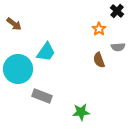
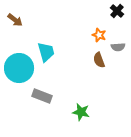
brown arrow: moved 1 px right, 4 px up
orange star: moved 6 px down; rotated 16 degrees counterclockwise
cyan trapezoid: rotated 50 degrees counterclockwise
cyan circle: moved 1 px right, 1 px up
green star: rotated 18 degrees clockwise
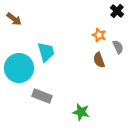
brown arrow: moved 1 px left, 1 px up
gray semicircle: rotated 112 degrees counterclockwise
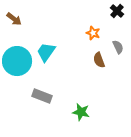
orange star: moved 6 px left, 2 px up
cyan trapezoid: rotated 130 degrees counterclockwise
cyan circle: moved 2 px left, 7 px up
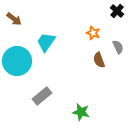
cyan trapezoid: moved 10 px up
gray rectangle: rotated 60 degrees counterclockwise
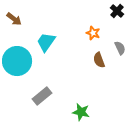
gray semicircle: moved 2 px right, 1 px down
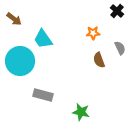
orange star: rotated 24 degrees counterclockwise
cyan trapezoid: moved 3 px left, 3 px up; rotated 70 degrees counterclockwise
cyan circle: moved 3 px right
gray rectangle: moved 1 px right, 1 px up; rotated 54 degrees clockwise
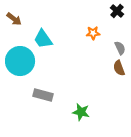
brown semicircle: moved 20 px right, 8 px down
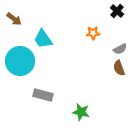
gray semicircle: moved 1 px down; rotated 88 degrees clockwise
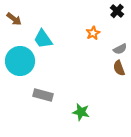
orange star: rotated 24 degrees counterclockwise
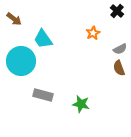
cyan circle: moved 1 px right
green star: moved 8 px up
